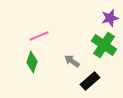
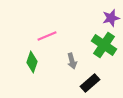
purple star: moved 1 px right
pink line: moved 8 px right
gray arrow: rotated 140 degrees counterclockwise
black rectangle: moved 2 px down
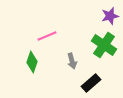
purple star: moved 1 px left, 2 px up
black rectangle: moved 1 px right
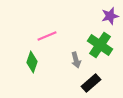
green cross: moved 4 px left
gray arrow: moved 4 px right, 1 px up
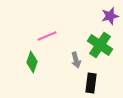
black rectangle: rotated 42 degrees counterclockwise
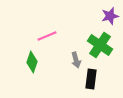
black rectangle: moved 4 px up
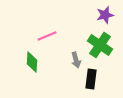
purple star: moved 5 px left, 1 px up
green diamond: rotated 15 degrees counterclockwise
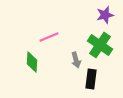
pink line: moved 2 px right, 1 px down
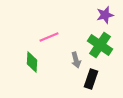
black rectangle: rotated 12 degrees clockwise
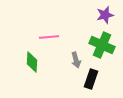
pink line: rotated 18 degrees clockwise
green cross: moved 2 px right; rotated 10 degrees counterclockwise
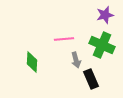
pink line: moved 15 px right, 2 px down
black rectangle: rotated 42 degrees counterclockwise
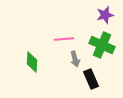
gray arrow: moved 1 px left, 1 px up
